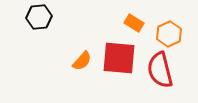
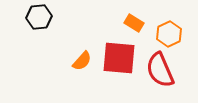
red semicircle: rotated 9 degrees counterclockwise
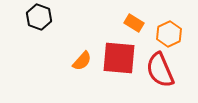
black hexagon: rotated 25 degrees clockwise
